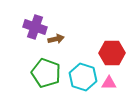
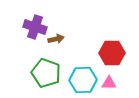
cyan hexagon: moved 3 px down; rotated 20 degrees counterclockwise
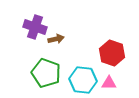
red hexagon: rotated 20 degrees clockwise
cyan hexagon: rotated 8 degrees clockwise
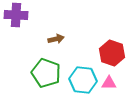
purple cross: moved 19 px left, 12 px up; rotated 15 degrees counterclockwise
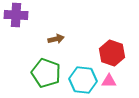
pink triangle: moved 2 px up
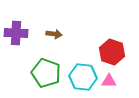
purple cross: moved 18 px down
brown arrow: moved 2 px left, 5 px up; rotated 21 degrees clockwise
red hexagon: moved 1 px up
cyan hexagon: moved 3 px up
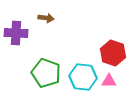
brown arrow: moved 8 px left, 16 px up
red hexagon: moved 1 px right, 1 px down
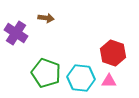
purple cross: rotated 30 degrees clockwise
cyan hexagon: moved 2 px left, 1 px down
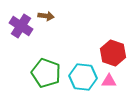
brown arrow: moved 2 px up
purple cross: moved 5 px right, 7 px up
cyan hexagon: moved 2 px right, 1 px up
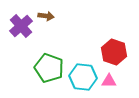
purple cross: rotated 15 degrees clockwise
red hexagon: moved 1 px right, 1 px up
green pentagon: moved 3 px right, 5 px up
